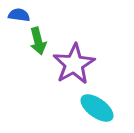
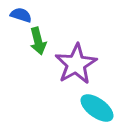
blue semicircle: moved 2 px right; rotated 10 degrees clockwise
purple star: moved 2 px right
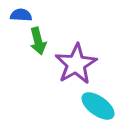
blue semicircle: rotated 15 degrees counterclockwise
cyan ellipse: moved 1 px right, 2 px up
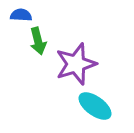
purple star: rotated 12 degrees clockwise
cyan ellipse: moved 3 px left
